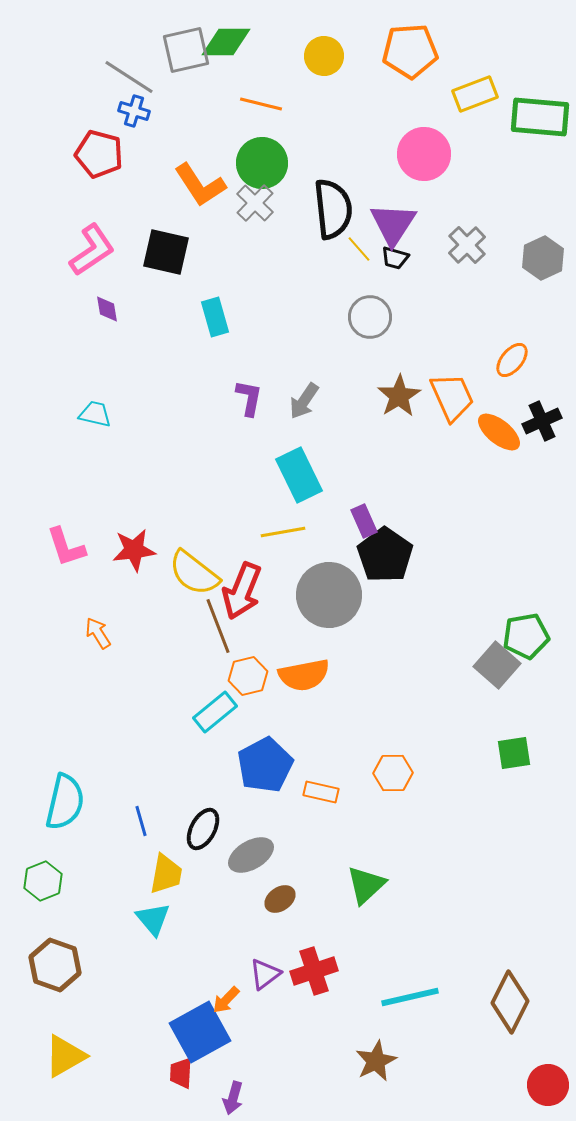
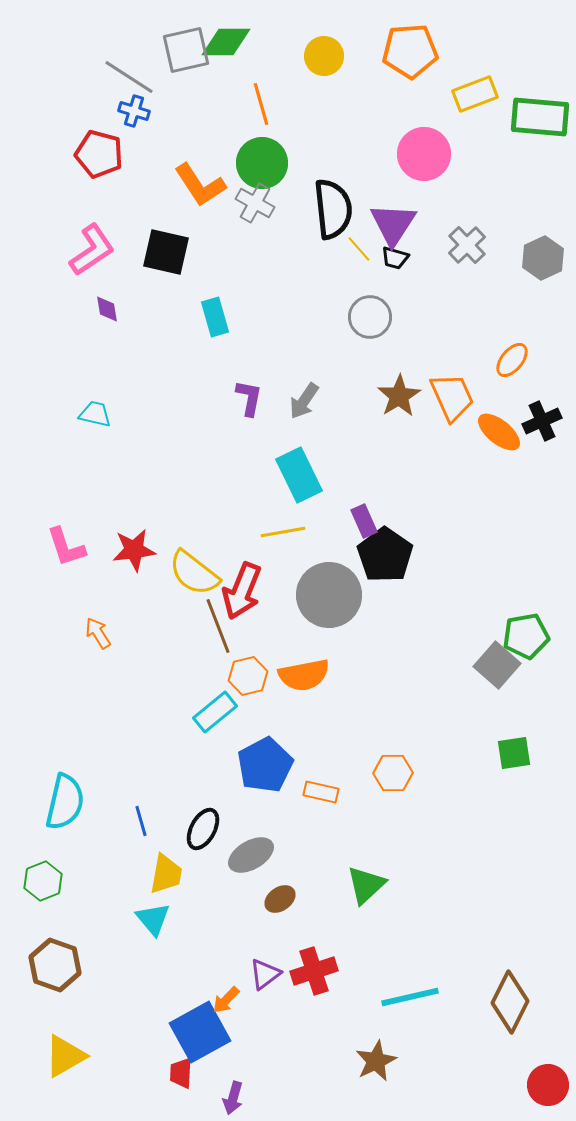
orange line at (261, 104): rotated 60 degrees clockwise
gray cross at (255, 203): rotated 15 degrees counterclockwise
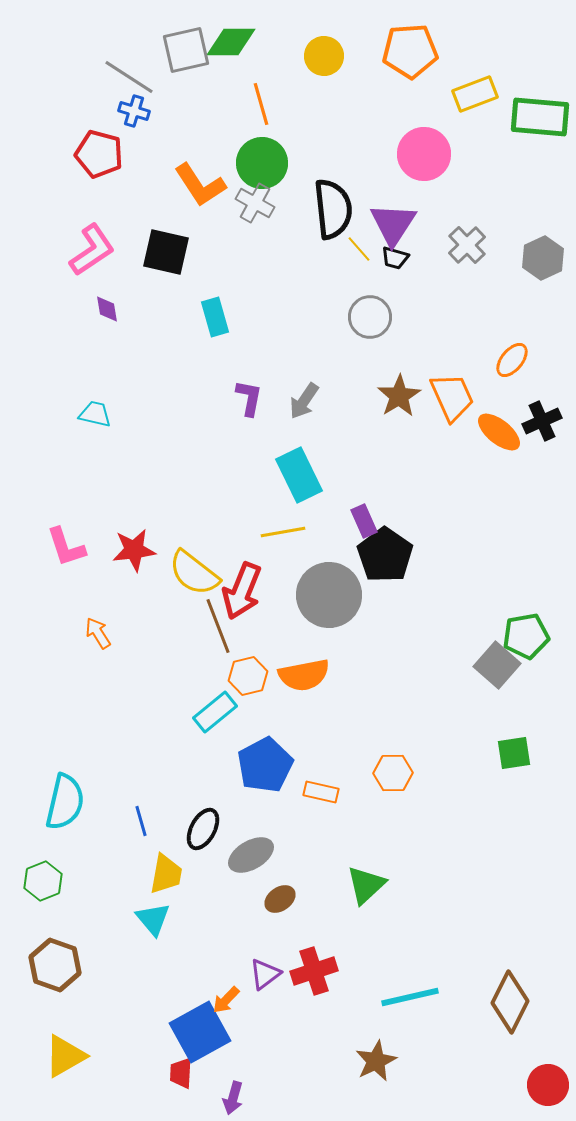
green diamond at (226, 42): moved 5 px right
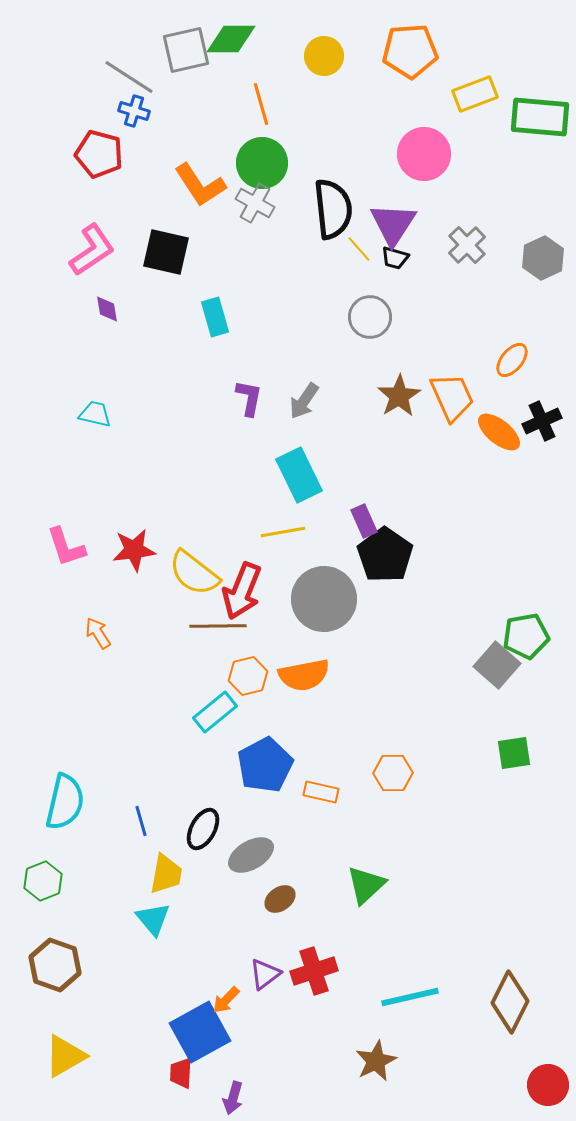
green diamond at (231, 42): moved 3 px up
gray circle at (329, 595): moved 5 px left, 4 px down
brown line at (218, 626): rotated 70 degrees counterclockwise
